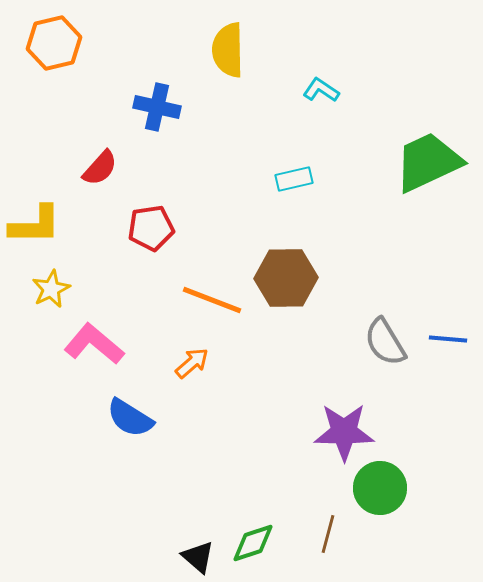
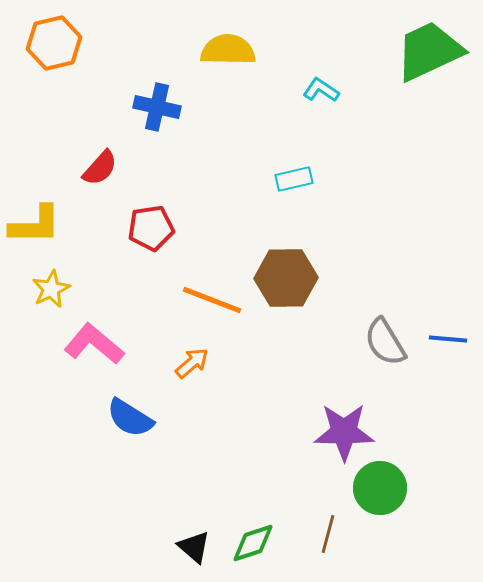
yellow semicircle: rotated 92 degrees clockwise
green trapezoid: moved 1 px right, 111 px up
black triangle: moved 4 px left, 10 px up
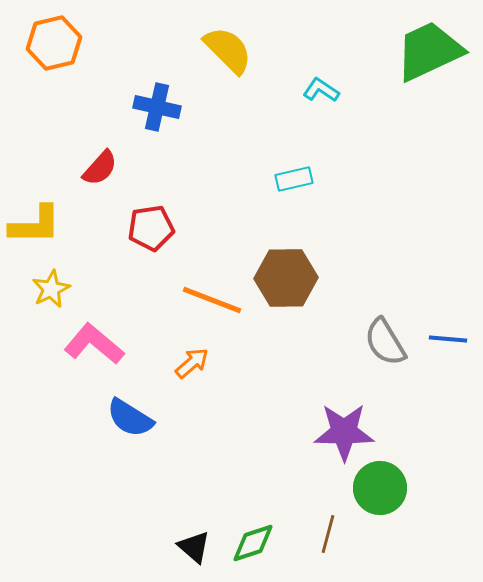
yellow semicircle: rotated 44 degrees clockwise
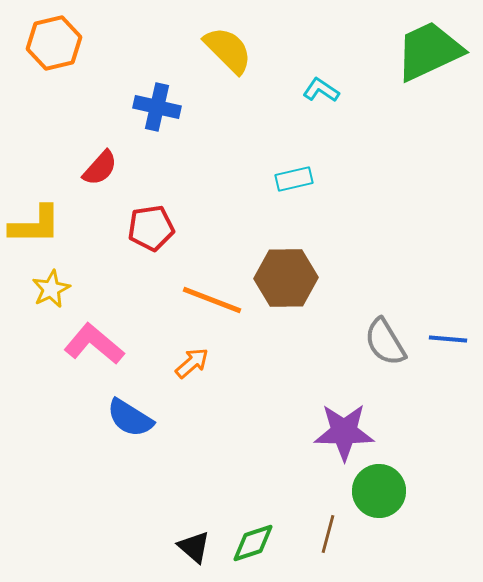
green circle: moved 1 px left, 3 px down
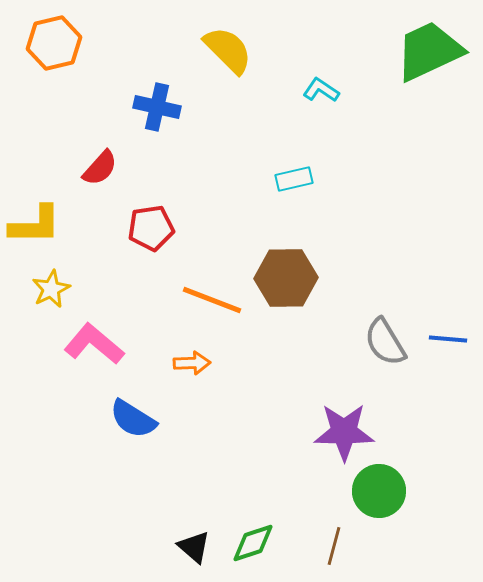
orange arrow: rotated 39 degrees clockwise
blue semicircle: moved 3 px right, 1 px down
brown line: moved 6 px right, 12 px down
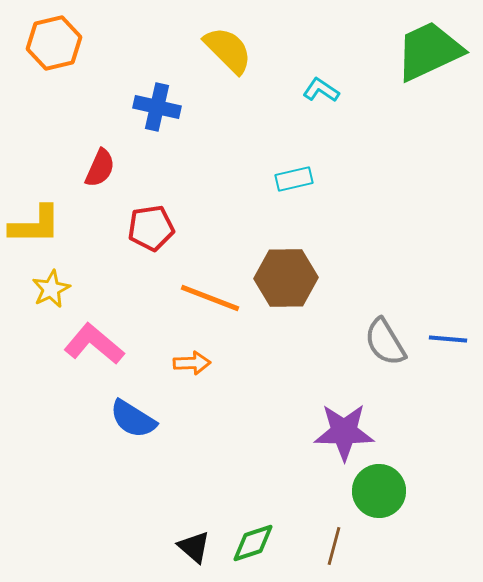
red semicircle: rotated 18 degrees counterclockwise
orange line: moved 2 px left, 2 px up
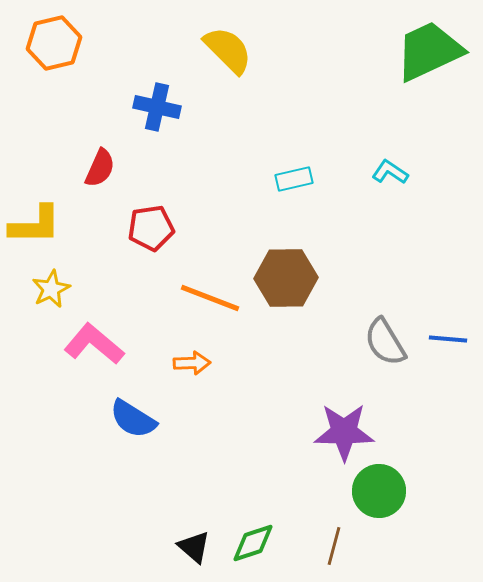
cyan L-shape: moved 69 px right, 82 px down
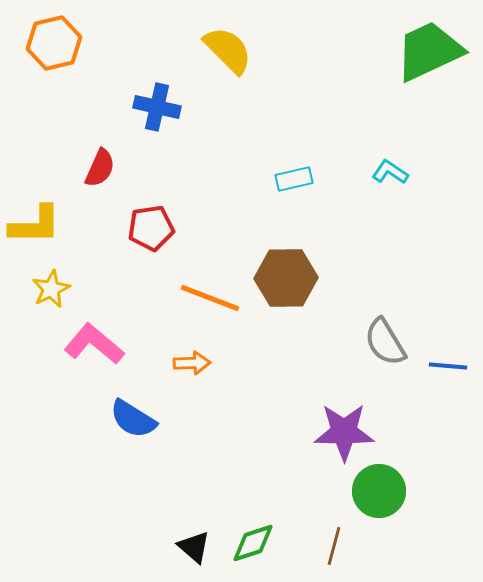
blue line: moved 27 px down
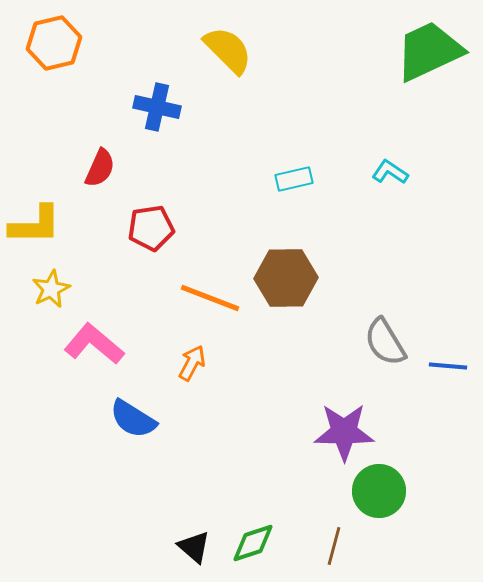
orange arrow: rotated 60 degrees counterclockwise
